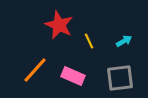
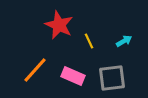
gray square: moved 8 px left
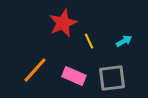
red star: moved 4 px right, 2 px up; rotated 24 degrees clockwise
pink rectangle: moved 1 px right
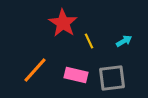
red star: rotated 16 degrees counterclockwise
pink rectangle: moved 2 px right, 1 px up; rotated 10 degrees counterclockwise
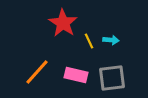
cyan arrow: moved 13 px left, 1 px up; rotated 35 degrees clockwise
orange line: moved 2 px right, 2 px down
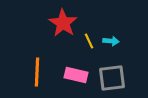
cyan arrow: moved 1 px down
orange line: rotated 40 degrees counterclockwise
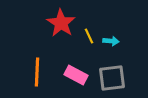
red star: moved 2 px left
yellow line: moved 5 px up
pink rectangle: rotated 15 degrees clockwise
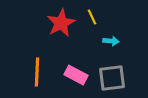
red star: rotated 12 degrees clockwise
yellow line: moved 3 px right, 19 px up
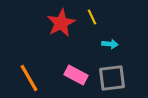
cyan arrow: moved 1 px left, 3 px down
orange line: moved 8 px left, 6 px down; rotated 32 degrees counterclockwise
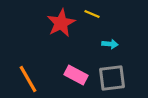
yellow line: moved 3 px up; rotated 42 degrees counterclockwise
orange line: moved 1 px left, 1 px down
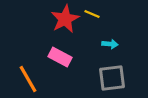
red star: moved 4 px right, 4 px up
pink rectangle: moved 16 px left, 18 px up
